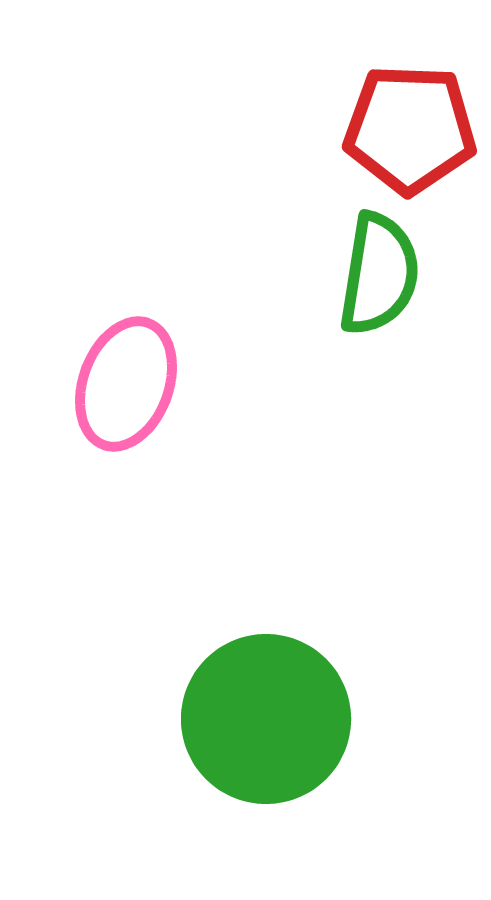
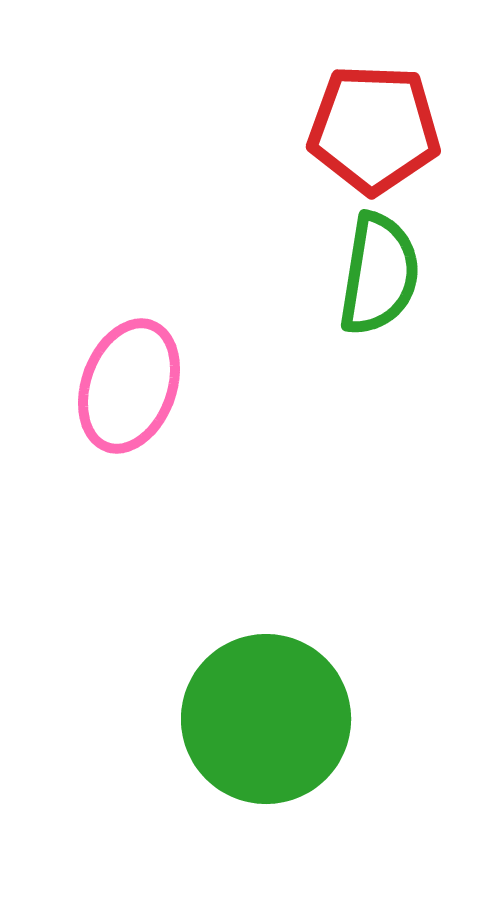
red pentagon: moved 36 px left
pink ellipse: moved 3 px right, 2 px down
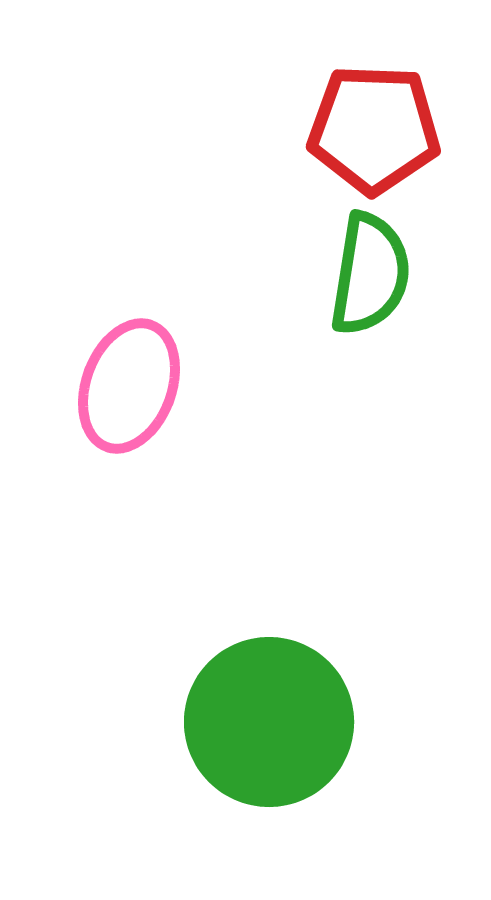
green semicircle: moved 9 px left
green circle: moved 3 px right, 3 px down
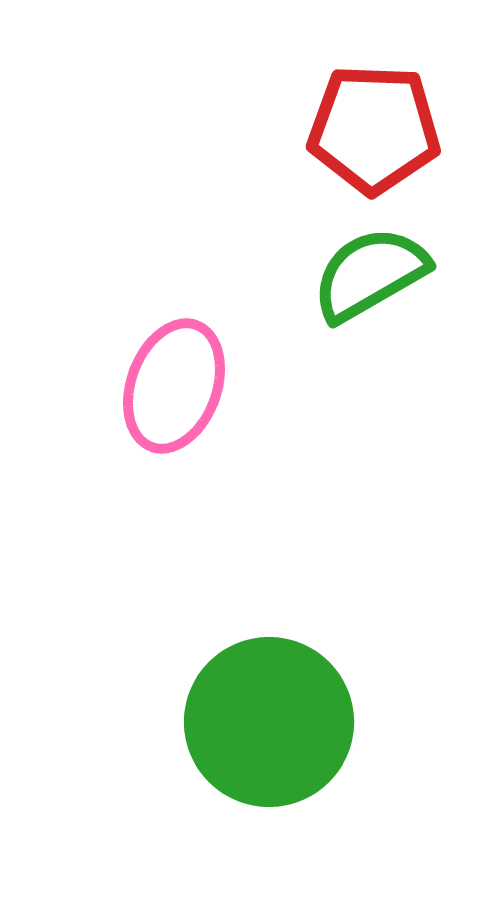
green semicircle: rotated 129 degrees counterclockwise
pink ellipse: moved 45 px right
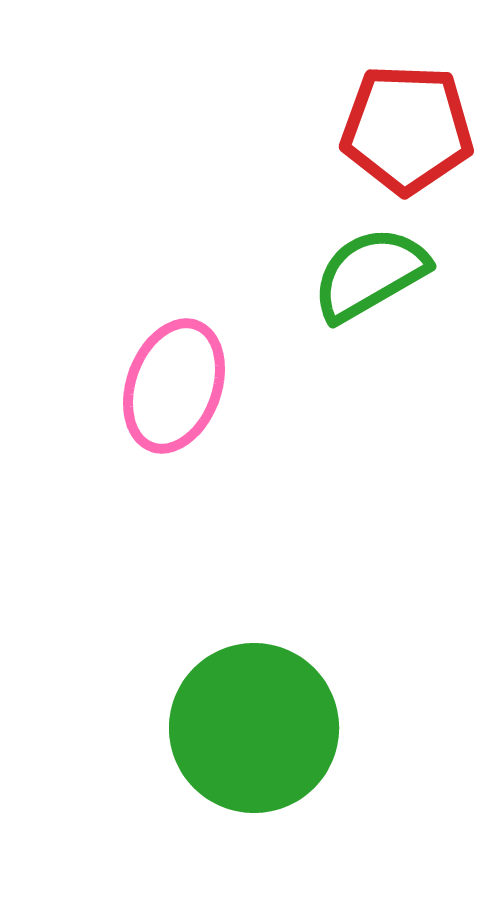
red pentagon: moved 33 px right
green circle: moved 15 px left, 6 px down
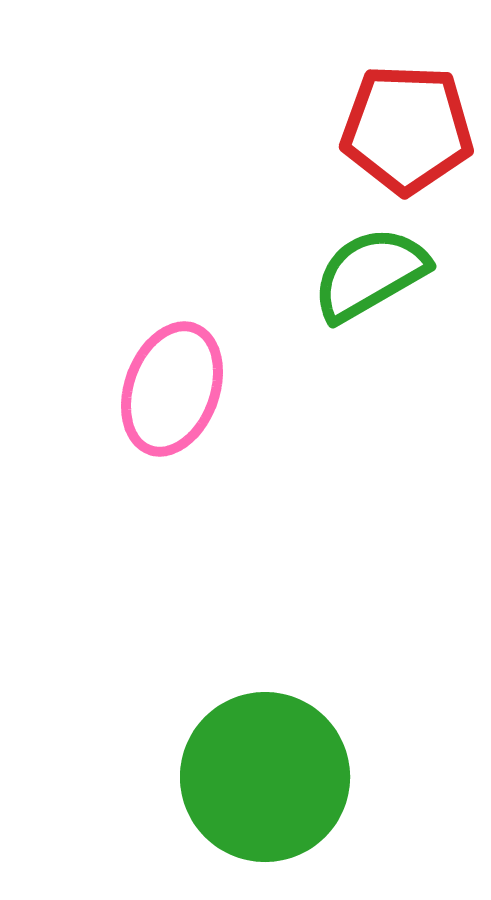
pink ellipse: moved 2 px left, 3 px down
green circle: moved 11 px right, 49 px down
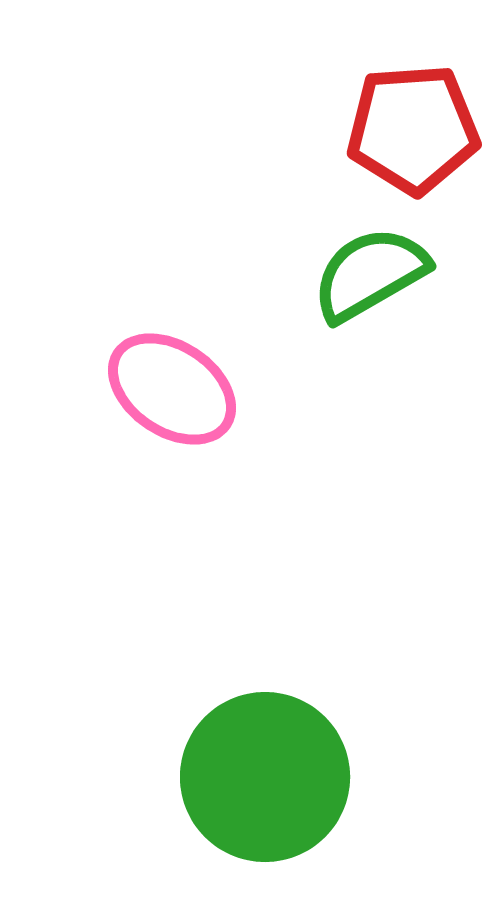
red pentagon: moved 6 px right; rotated 6 degrees counterclockwise
pink ellipse: rotated 76 degrees counterclockwise
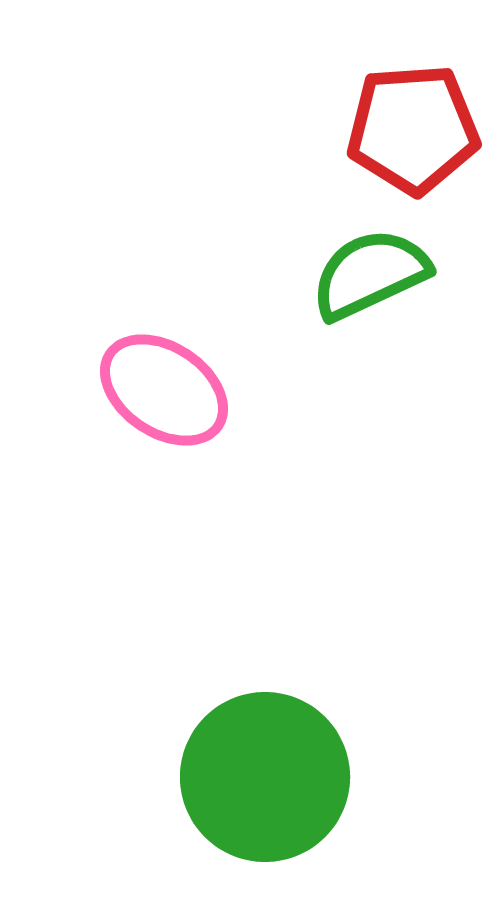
green semicircle: rotated 5 degrees clockwise
pink ellipse: moved 8 px left, 1 px down
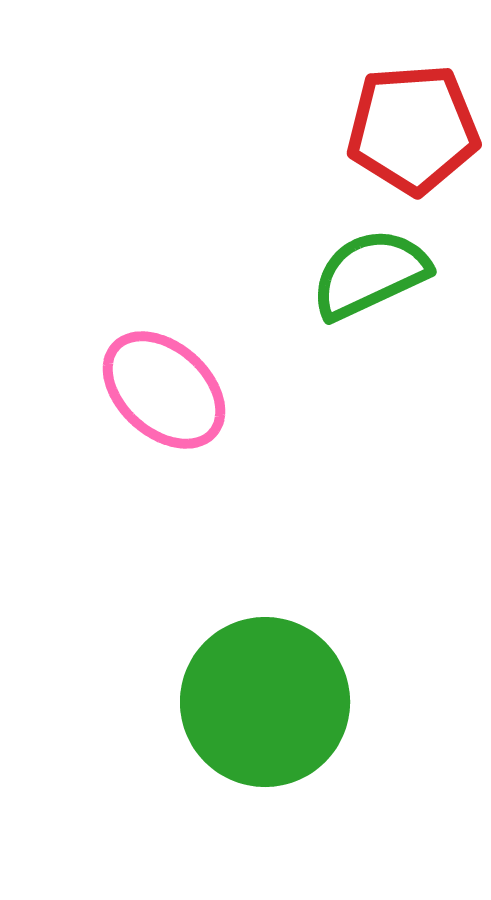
pink ellipse: rotated 8 degrees clockwise
green circle: moved 75 px up
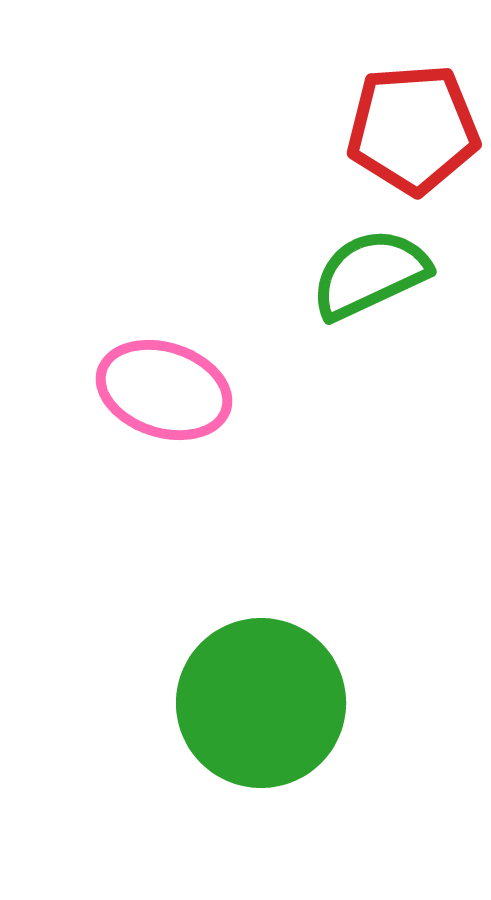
pink ellipse: rotated 24 degrees counterclockwise
green circle: moved 4 px left, 1 px down
